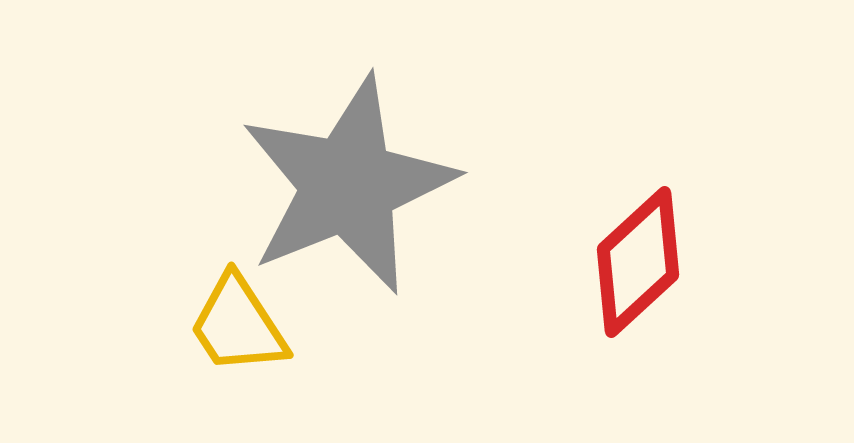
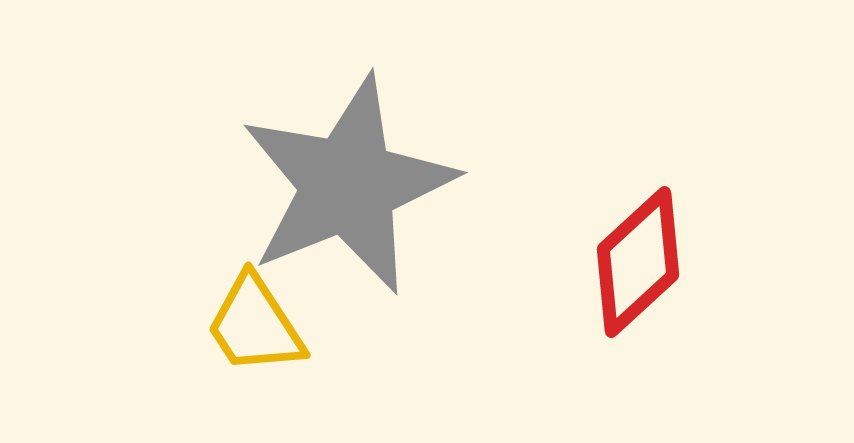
yellow trapezoid: moved 17 px right
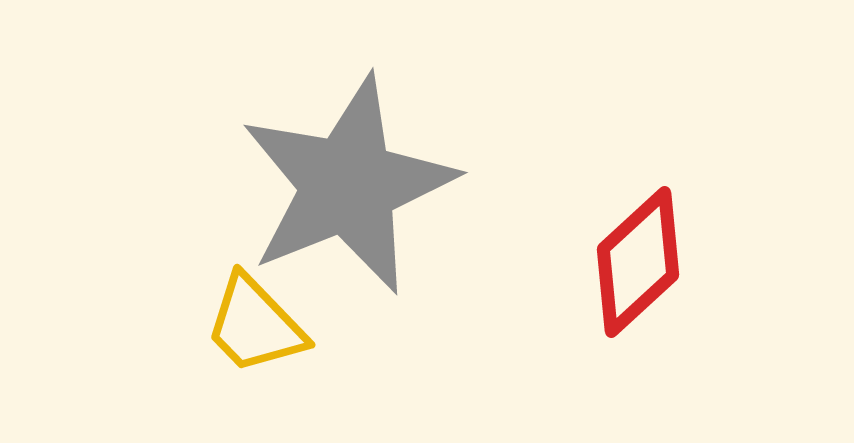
yellow trapezoid: rotated 11 degrees counterclockwise
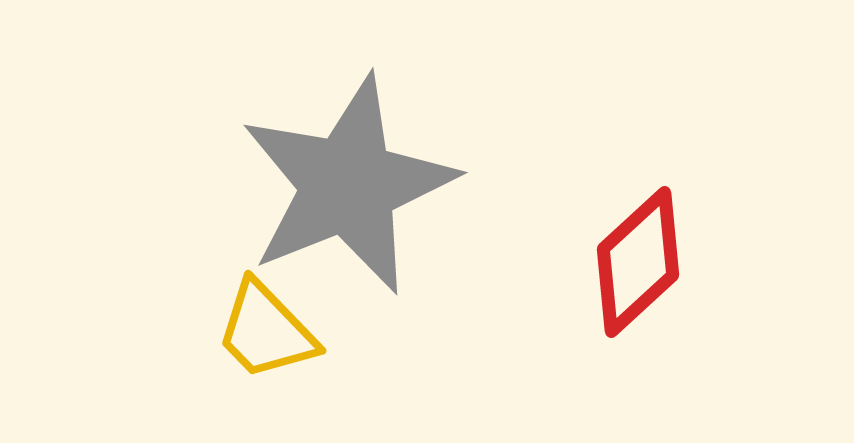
yellow trapezoid: moved 11 px right, 6 px down
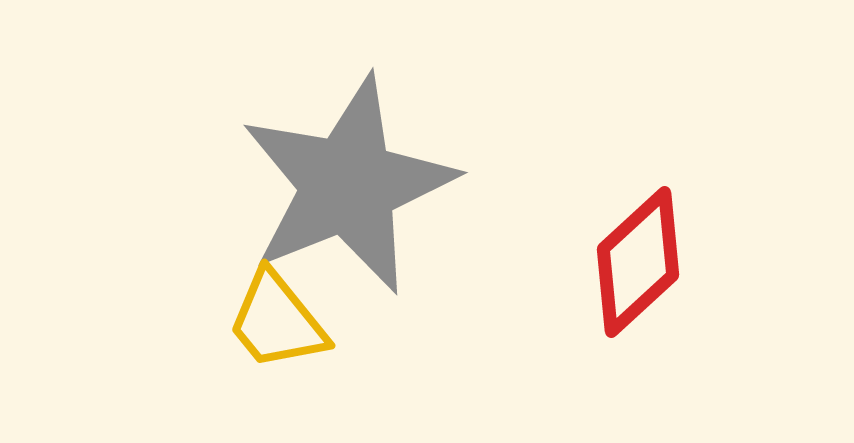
yellow trapezoid: moved 11 px right, 10 px up; rotated 5 degrees clockwise
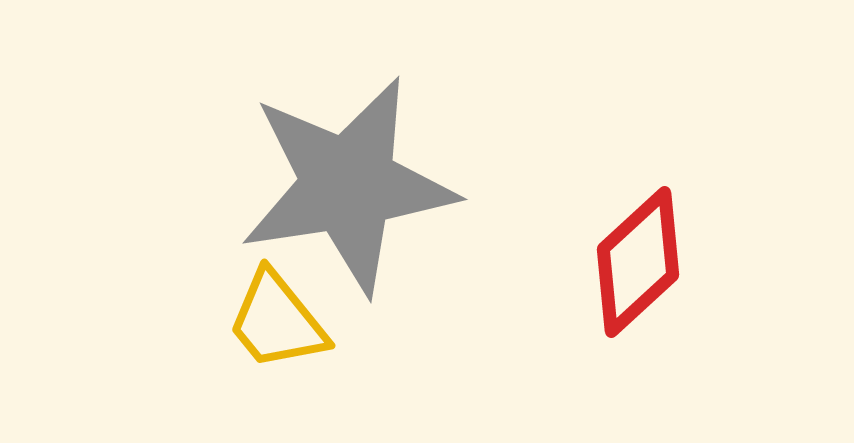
gray star: rotated 13 degrees clockwise
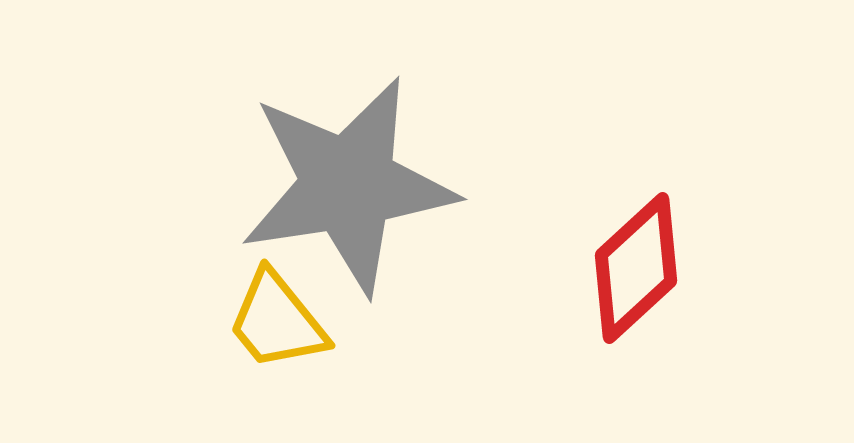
red diamond: moved 2 px left, 6 px down
